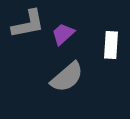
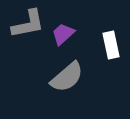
white rectangle: rotated 16 degrees counterclockwise
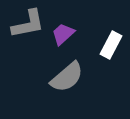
white rectangle: rotated 40 degrees clockwise
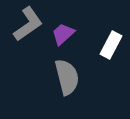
gray L-shape: rotated 24 degrees counterclockwise
gray semicircle: rotated 63 degrees counterclockwise
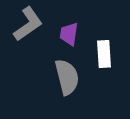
purple trapezoid: moved 6 px right; rotated 40 degrees counterclockwise
white rectangle: moved 7 px left, 9 px down; rotated 32 degrees counterclockwise
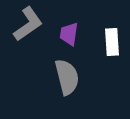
white rectangle: moved 8 px right, 12 px up
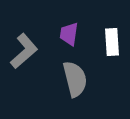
gray L-shape: moved 4 px left, 27 px down; rotated 6 degrees counterclockwise
gray semicircle: moved 8 px right, 2 px down
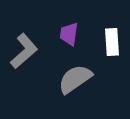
gray semicircle: rotated 111 degrees counterclockwise
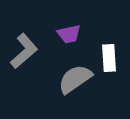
purple trapezoid: rotated 110 degrees counterclockwise
white rectangle: moved 3 px left, 16 px down
